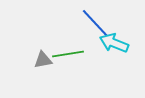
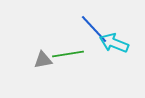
blue line: moved 1 px left, 6 px down
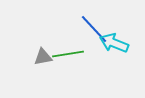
gray triangle: moved 3 px up
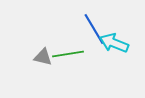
blue line: rotated 12 degrees clockwise
gray triangle: rotated 24 degrees clockwise
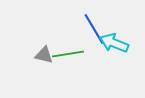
gray triangle: moved 1 px right, 2 px up
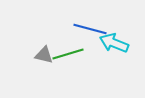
blue line: moved 4 px left; rotated 44 degrees counterclockwise
green line: rotated 8 degrees counterclockwise
